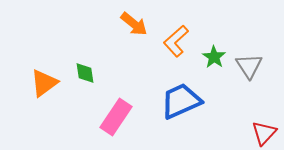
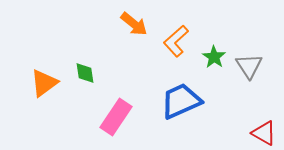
red triangle: rotated 44 degrees counterclockwise
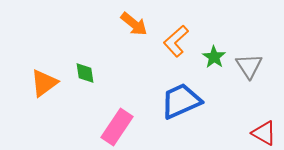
pink rectangle: moved 1 px right, 10 px down
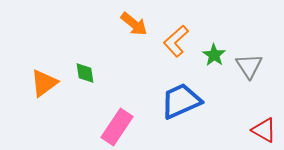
green star: moved 2 px up
red triangle: moved 3 px up
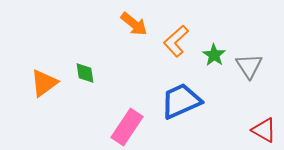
pink rectangle: moved 10 px right
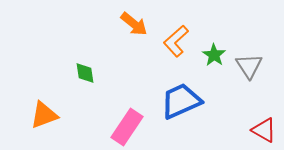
orange triangle: moved 32 px down; rotated 16 degrees clockwise
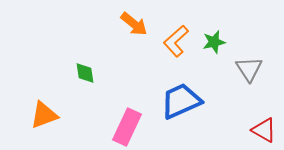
green star: moved 13 px up; rotated 25 degrees clockwise
gray triangle: moved 3 px down
pink rectangle: rotated 9 degrees counterclockwise
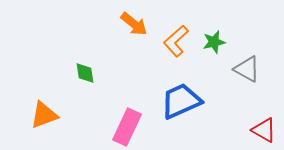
gray triangle: moved 2 px left; rotated 28 degrees counterclockwise
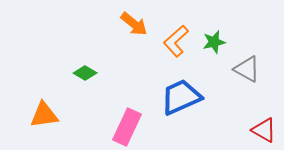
green diamond: rotated 50 degrees counterclockwise
blue trapezoid: moved 4 px up
orange triangle: rotated 12 degrees clockwise
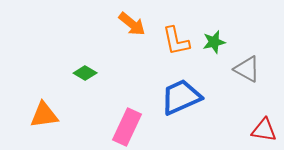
orange arrow: moved 2 px left
orange L-shape: rotated 60 degrees counterclockwise
red triangle: rotated 20 degrees counterclockwise
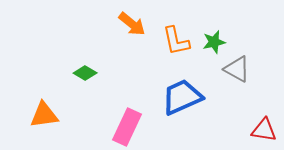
gray triangle: moved 10 px left
blue trapezoid: moved 1 px right
